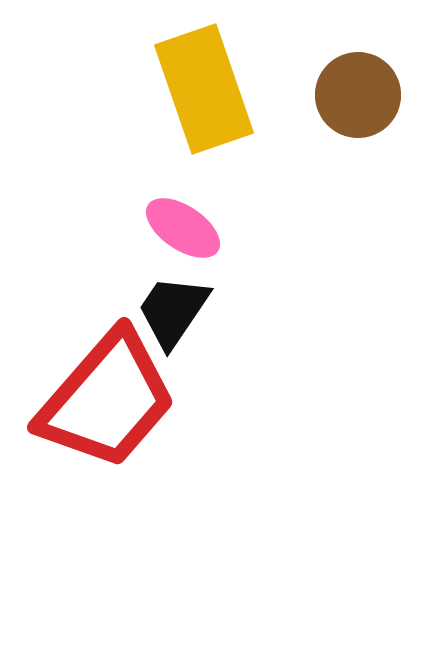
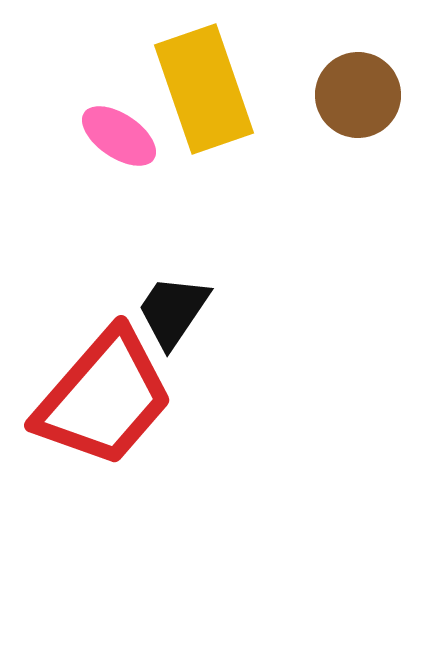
pink ellipse: moved 64 px left, 92 px up
red trapezoid: moved 3 px left, 2 px up
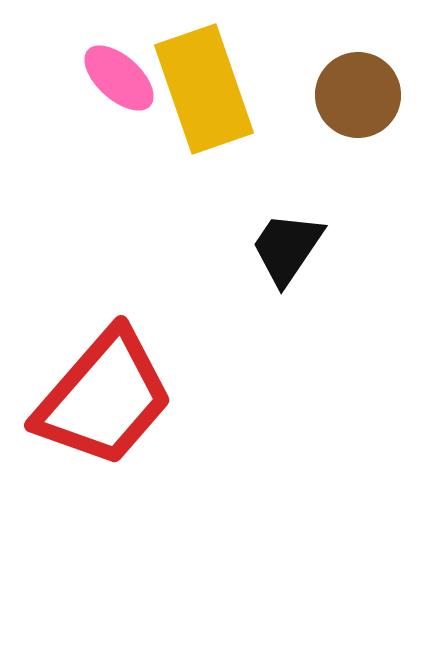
pink ellipse: moved 58 px up; rotated 8 degrees clockwise
black trapezoid: moved 114 px right, 63 px up
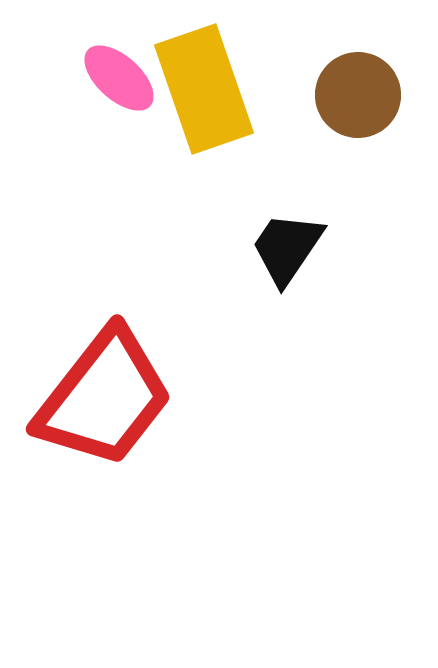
red trapezoid: rotated 3 degrees counterclockwise
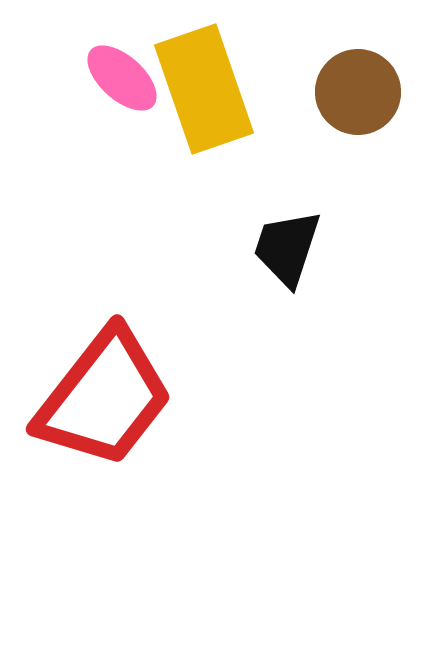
pink ellipse: moved 3 px right
brown circle: moved 3 px up
black trapezoid: rotated 16 degrees counterclockwise
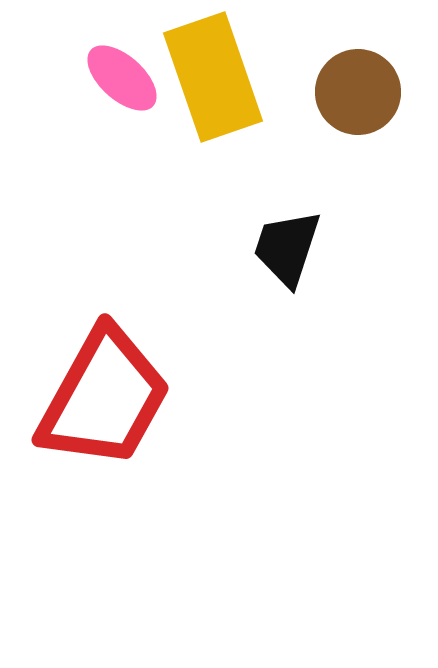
yellow rectangle: moved 9 px right, 12 px up
red trapezoid: rotated 9 degrees counterclockwise
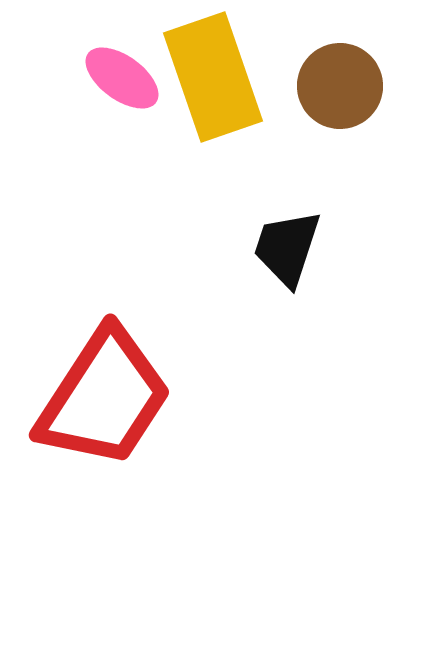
pink ellipse: rotated 6 degrees counterclockwise
brown circle: moved 18 px left, 6 px up
red trapezoid: rotated 4 degrees clockwise
